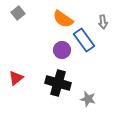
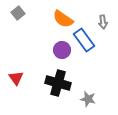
red triangle: rotated 28 degrees counterclockwise
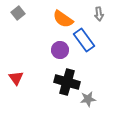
gray arrow: moved 4 px left, 8 px up
purple circle: moved 2 px left
black cross: moved 9 px right, 1 px up
gray star: rotated 21 degrees counterclockwise
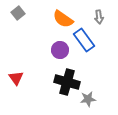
gray arrow: moved 3 px down
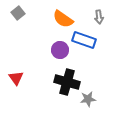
blue rectangle: rotated 35 degrees counterclockwise
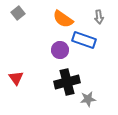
black cross: rotated 30 degrees counterclockwise
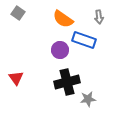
gray square: rotated 16 degrees counterclockwise
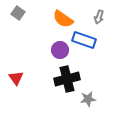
gray arrow: rotated 24 degrees clockwise
black cross: moved 3 px up
